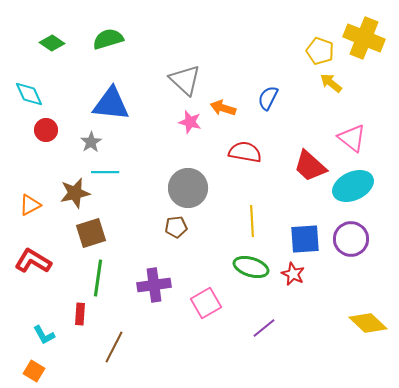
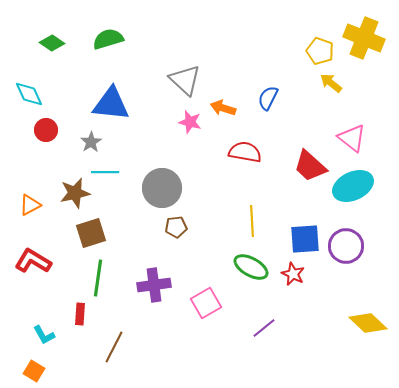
gray circle: moved 26 px left
purple circle: moved 5 px left, 7 px down
green ellipse: rotated 12 degrees clockwise
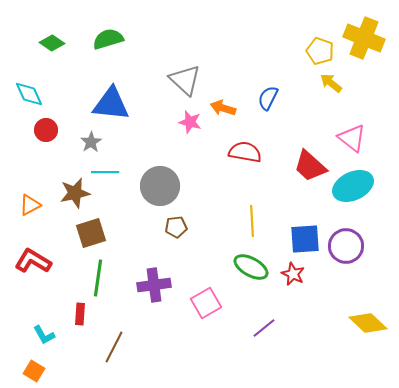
gray circle: moved 2 px left, 2 px up
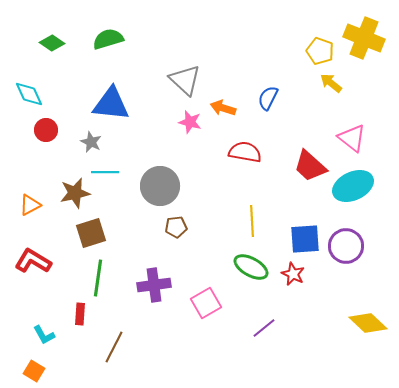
gray star: rotated 15 degrees counterclockwise
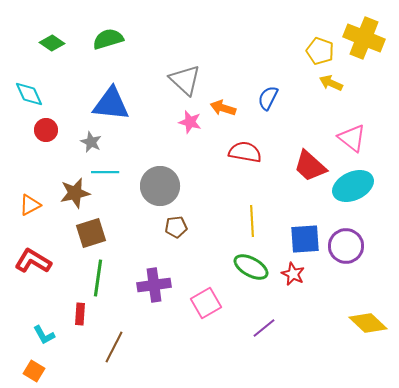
yellow arrow: rotated 15 degrees counterclockwise
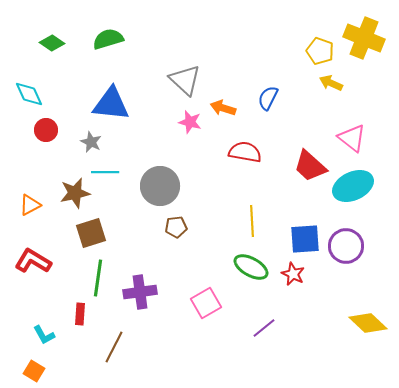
purple cross: moved 14 px left, 7 px down
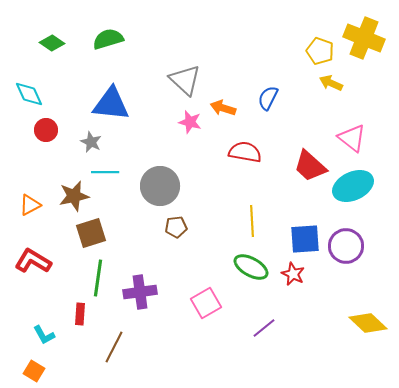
brown star: moved 1 px left, 3 px down
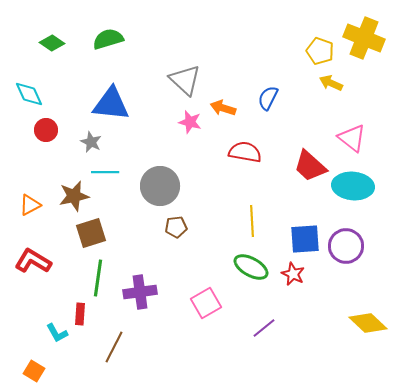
cyan ellipse: rotated 30 degrees clockwise
cyan L-shape: moved 13 px right, 2 px up
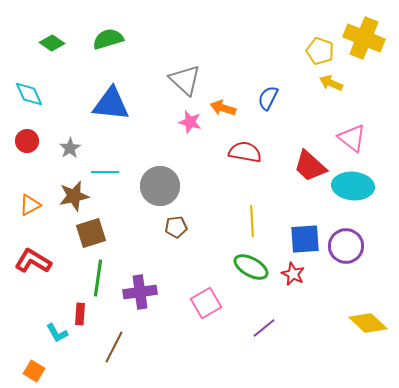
red circle: moved 19 px left, 11 px down
gray star: moved 21 px left, 6 px down; rotated 15 degrees clockwise
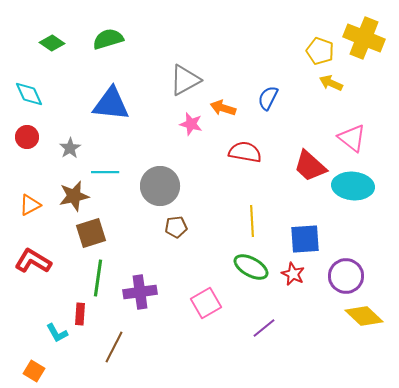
gray triangle: rotated 48 degrees clockwise
pink star: moved 1 px right, 2 px down
red circle: moved 4 px up
purple circle: moved 30 px down
yellow diamond: moved 4 px left, 7 px up
